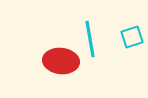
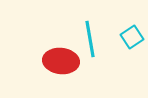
cyan square: rotated 15 degrees counterclockwise
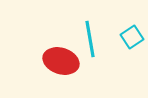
red ellipse: rotated 12 degrees clockwise
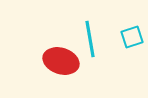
cyan square: rotated 15 degrees clockwise
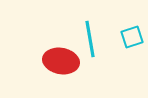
red ellipse: rotated 8 degrees counterclockwise
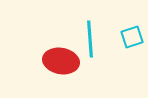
cyan line: rotated 6 degrees clockwise
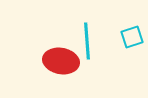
cyan line: moved 3 px left, 2 px down
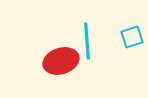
red ellipse: rotated 28 degrees counterclockwise
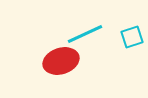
cyan line: moved 2 px left, 7 px up; rotated 69 degrees clockwise
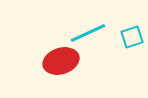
cyan line: moved 3 px right, 1 px up
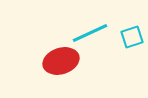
cyan line: moved 2 px right
